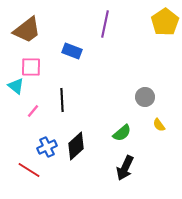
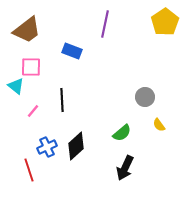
red line: rotated 40 degrees clockwise
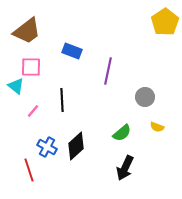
purple line: moved 3 px right, 47 px down
brown trapezoid: moved 1 px down
yellow semicircle: moved 2 px left, 2 px down; rotated 32 degrees counterclockwise
blue cross: rotated 36 degrees counterclockwise
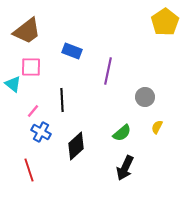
cyan triangle: moved 3 px left, 2 px up
yellow semicircle: rotated 96 degrees clockwise
blue cross: moved 6 px left, 15 px up
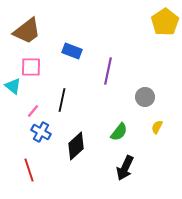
cyan triangle: moved 2 px down
black line: rotated 15 degrees clockwise
green semicircle: moved 3 px left, 1 px up; rotated 12 degrees counterclockwise
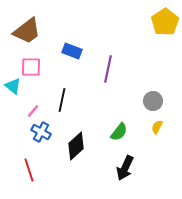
purple line: moved 2 px up
gray circle: moved 8 px right, 4 px down
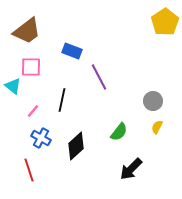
purple line: moved 9 px left, 8 px down; rotated 40 degrees counterclockwise
blue cross: moved 6 px down
black arrow: moved 6 px right, 1 px down; rotated 20 degrees clockwise
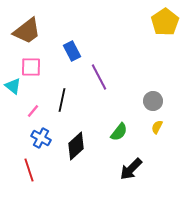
blue rectangle: rotated 42 degrees clockwise
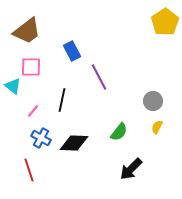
black diamond: moved 2 px left, 3 px up; rotated 44 degrees clockwise
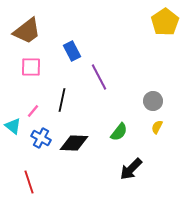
cyan triangle: moved 40 px down
red line: moved 12 px down
